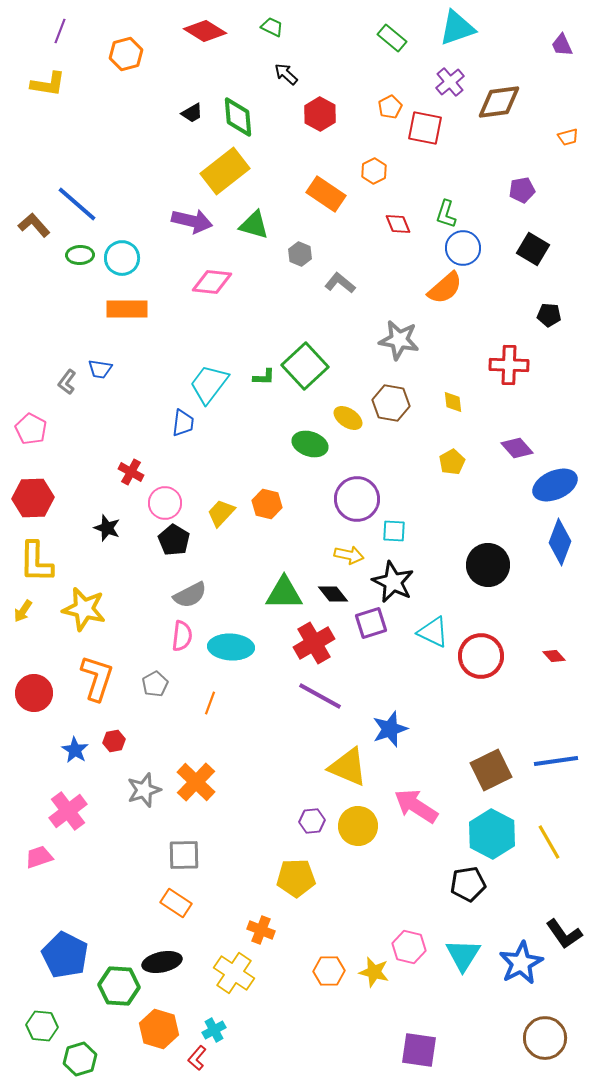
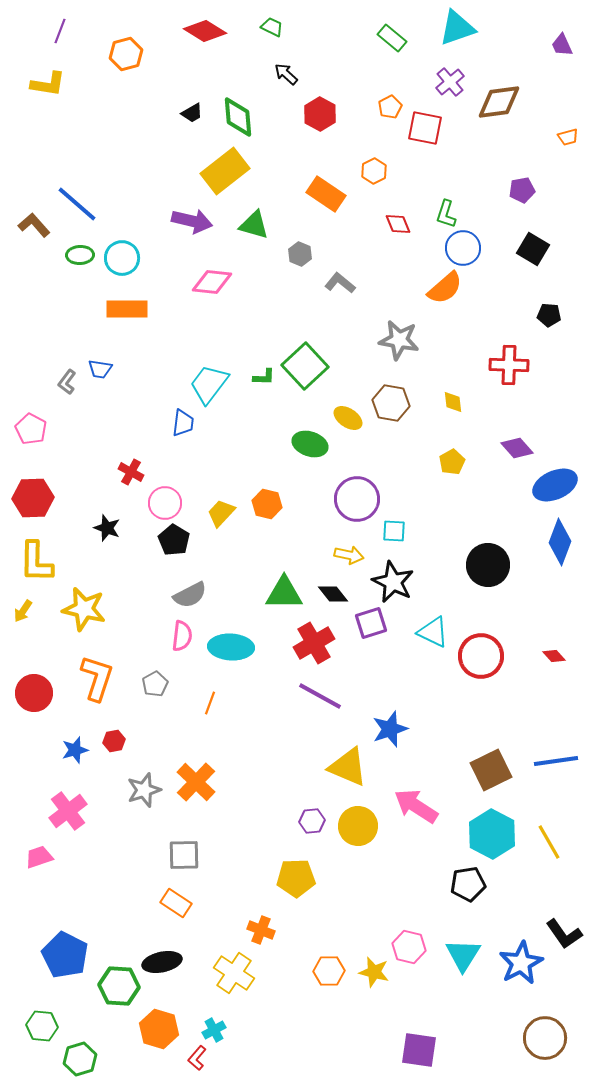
blue star at (75, 750): rotated 24 degrees clockwise
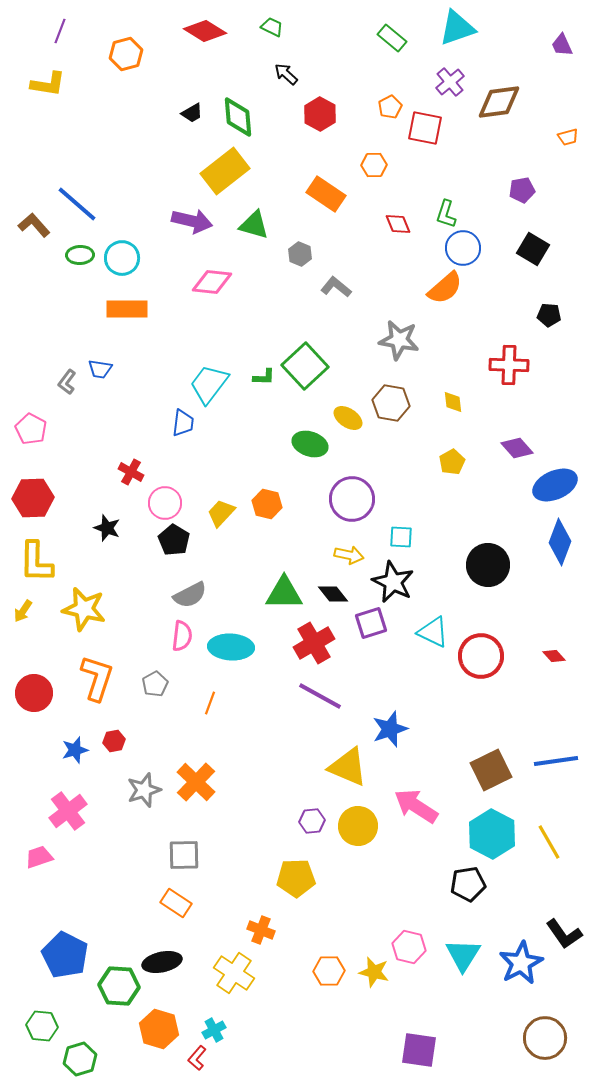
orange hexagon at (374, 171): moved 6 px up; rotated 25 degrees clockwise
gray L-shape at (340, 283): moved 4 px left, 4 px down
purple circle at (357, 499): moved 5 px left
cyan square at (394, 531): moved 7 px right, 6 px down
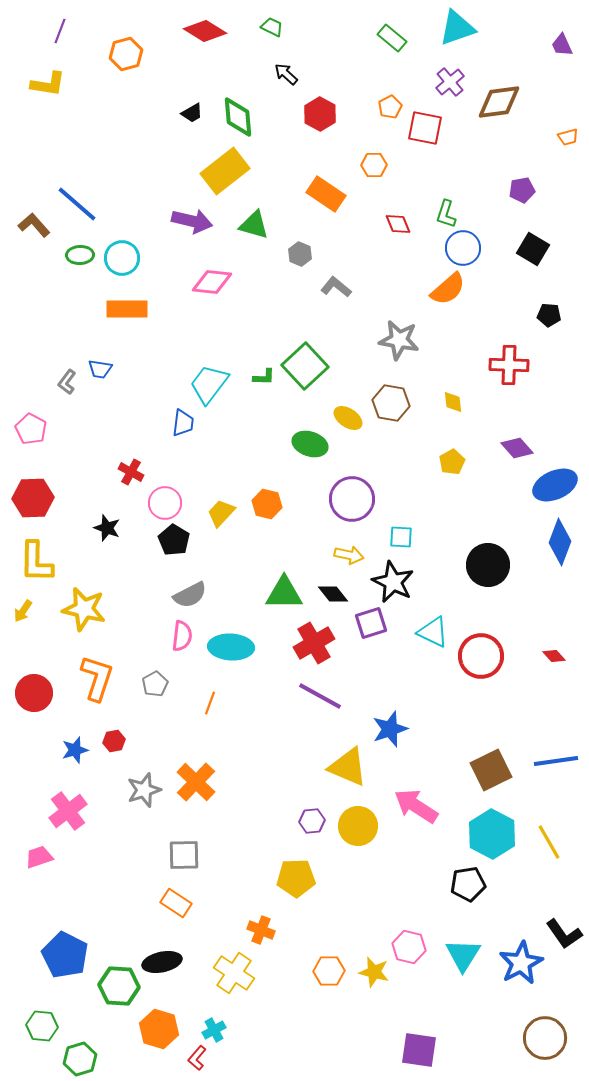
orange semicircle at (445, 288): moved 3 px right, 1 px down
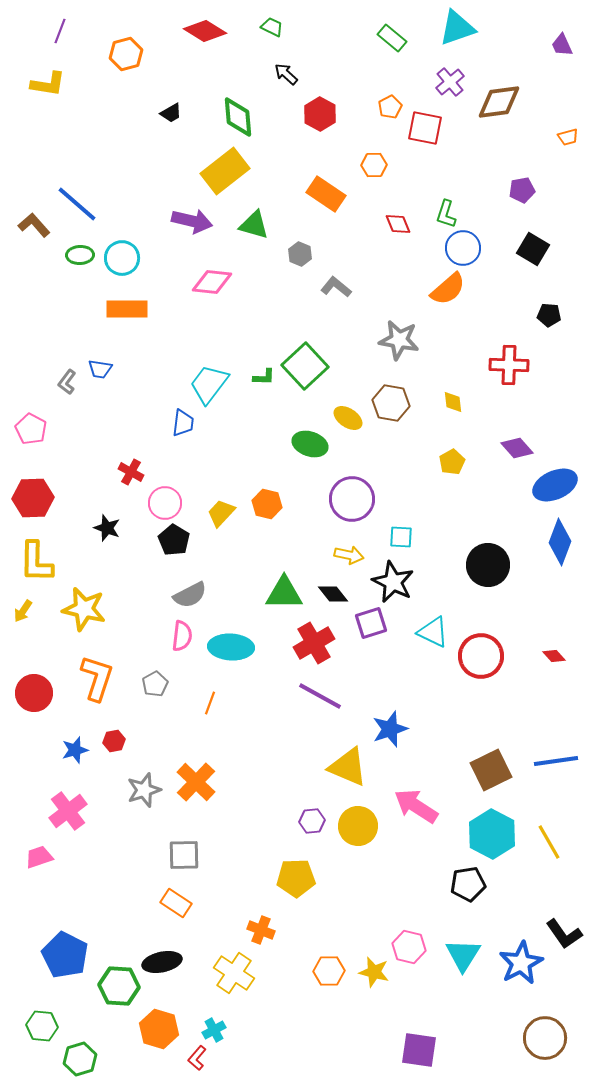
black trapezoid at (192, 113): moved 21 px left
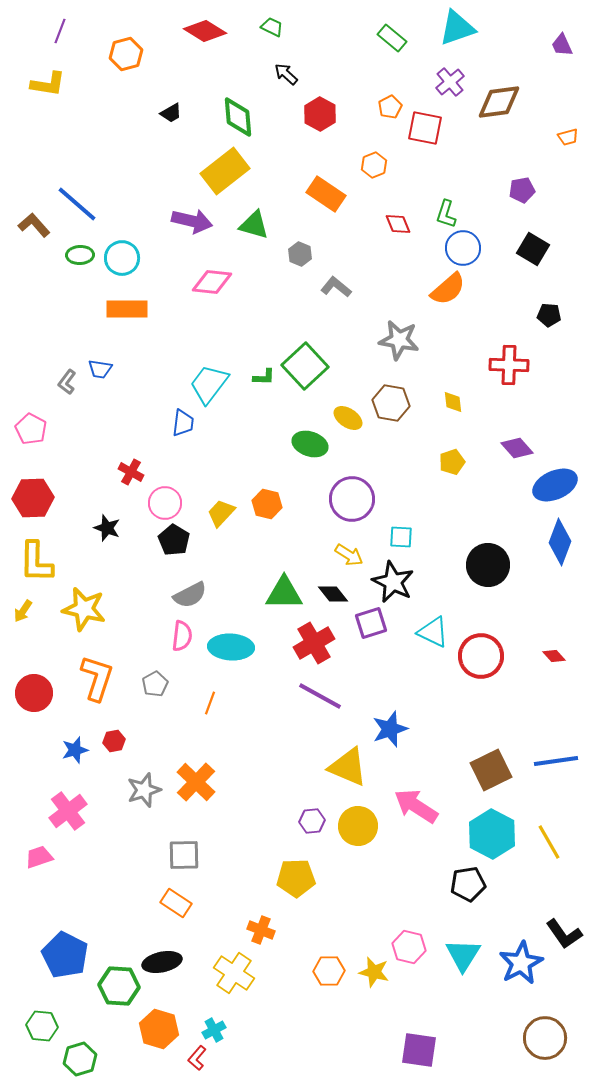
orange hexagon at (374, 165): rotated 20 degrees counterclockwise
yellow pentagon at (452, 462): rotated 10 degrees clockwise
yellow arrow at (349, 555): rotated 20 degrees clockwise
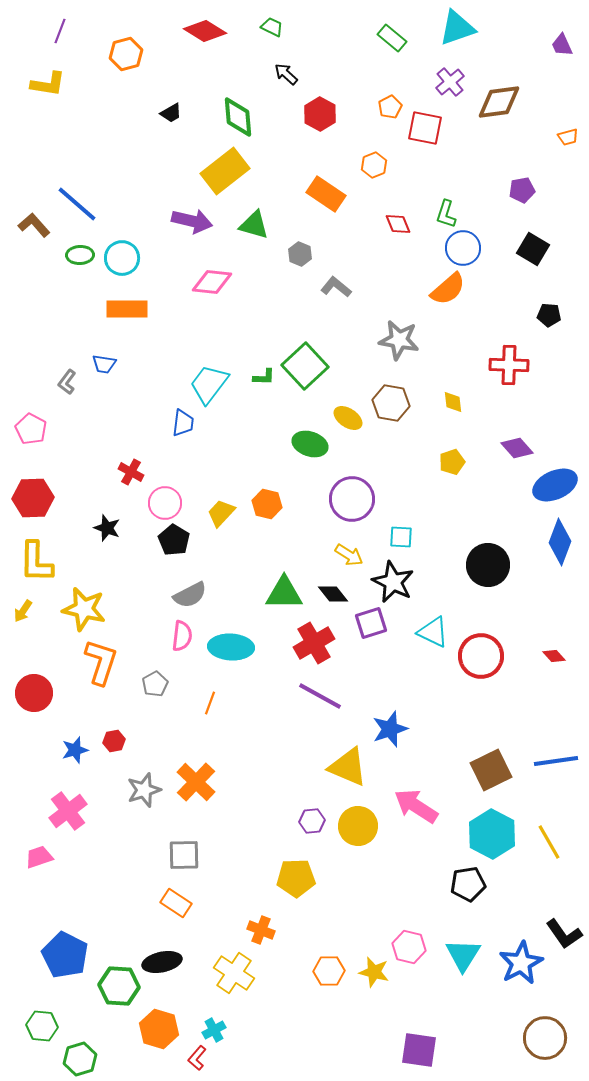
blue trapezoid at (100, 369): moved 4 px right, 5 px up
orange L-shape at (97, 678): moved 4 px right, 16 px up
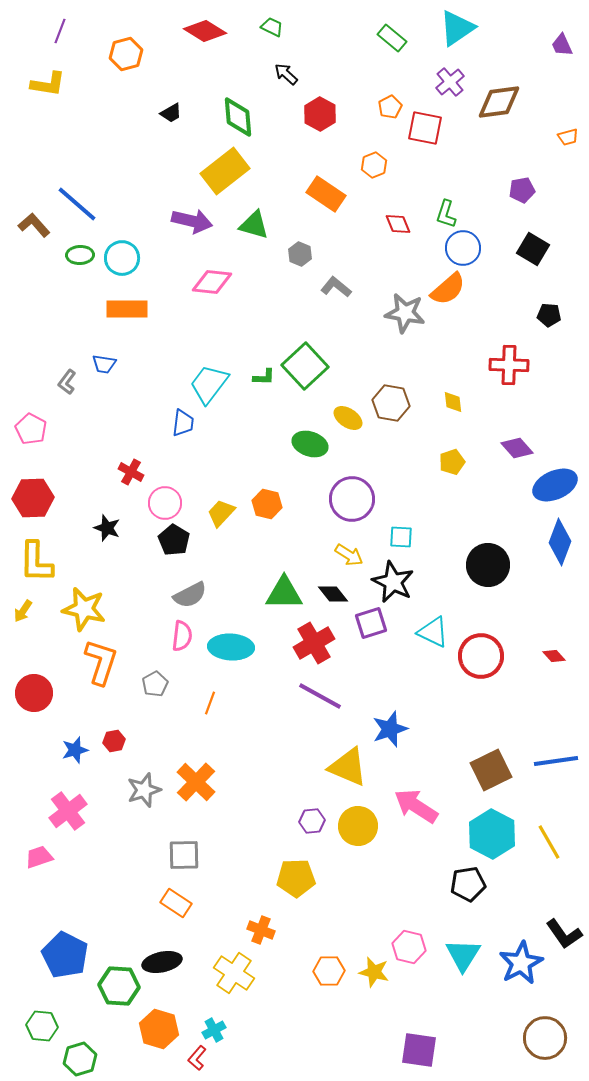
cyan triangle at (457, 28): rotated 15 degrees counterclockwise
gray star at (399, 340): moved 6 px right, 27 px up
